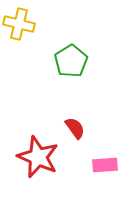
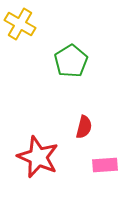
yellow cross: moved 1 px right; rotated 16 degrees clockwise
red semicircle: moved 9 px right, 1 px up; rotated 50 degrees clockwise
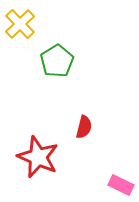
yellow cross: rotated 16 degrees clockwise
green pentagon: moved 14 px left
pink rectangle: moved 16 px right, 20 px down; rotated 30 degrees clockwise
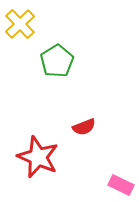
red semicircle: rotated 55 degrees clockwise
